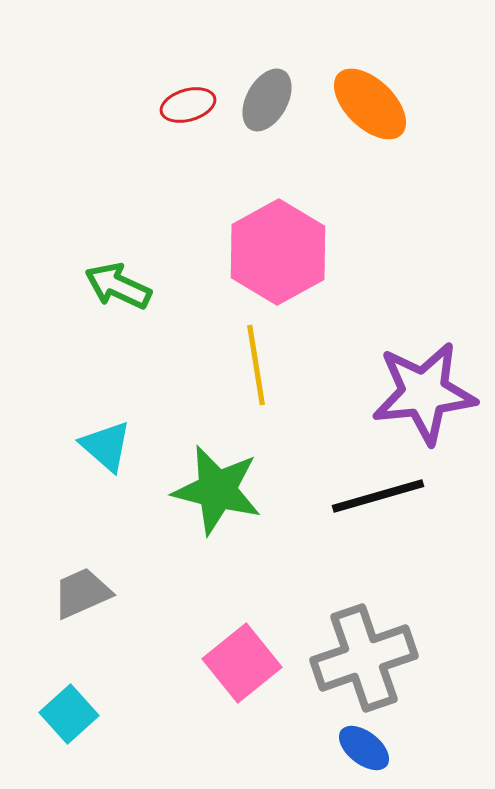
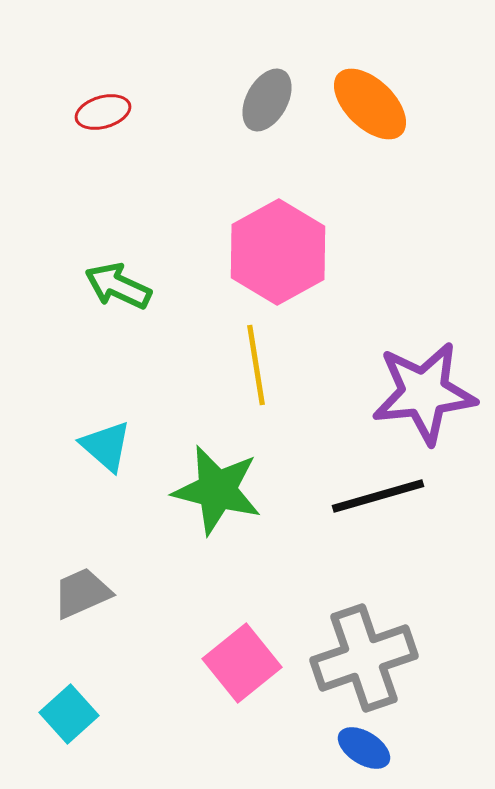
red ellipse: moved 85 px left, 7 px down
blue ellipse: rotated 6 degrees counterclockwise
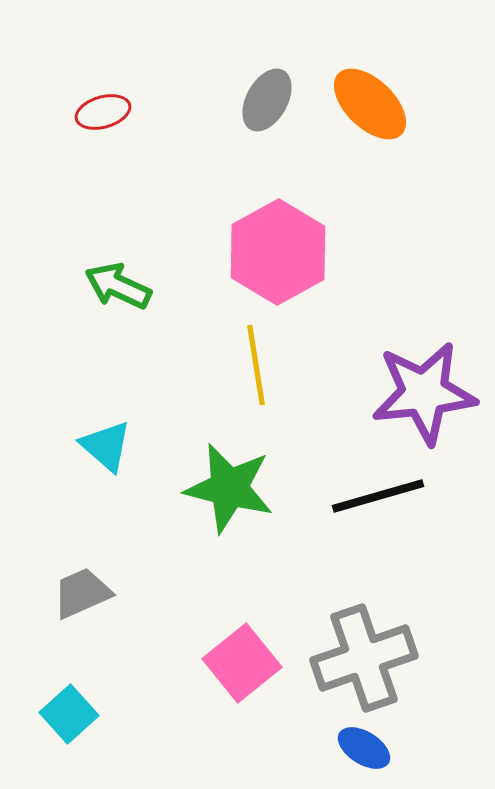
green star: moved 12 px right, 2 px up
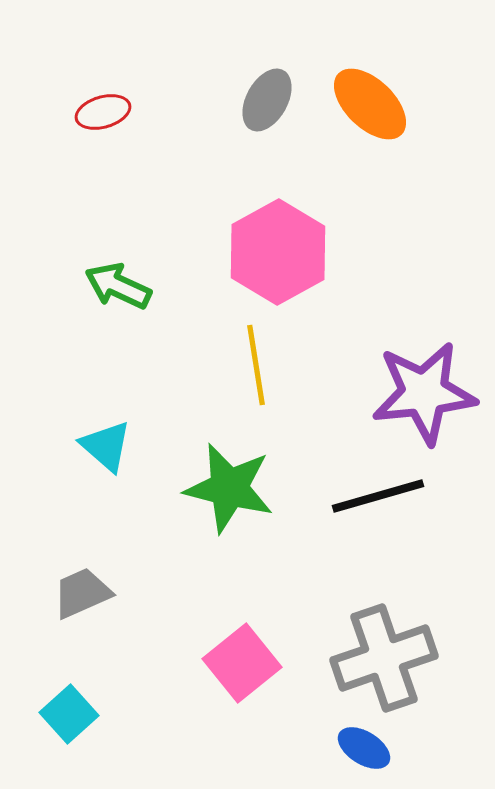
gray cross: moved 20 px right
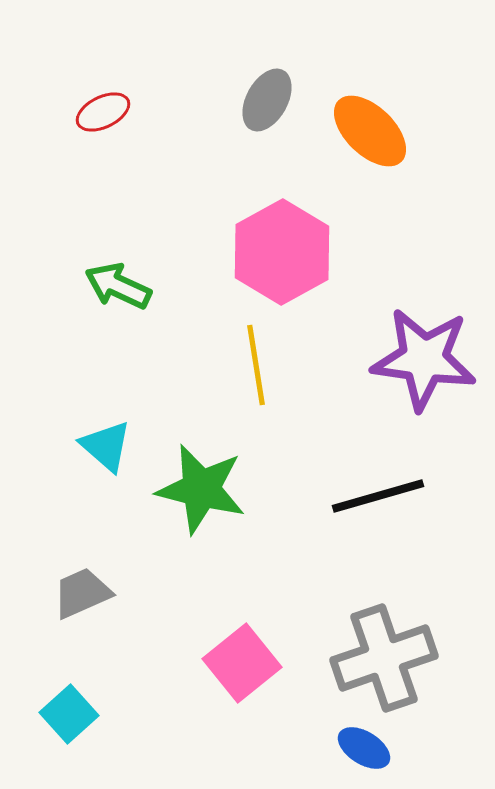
orange ellipse: moved 27 px down
red ellipse: rotated 10 degrees counterclockwise
pink hexagon: moved 4 px right
purple star: moved 34 px up; rotated 14 degrees clockwise
green star: moved 28 px left, 1 px down
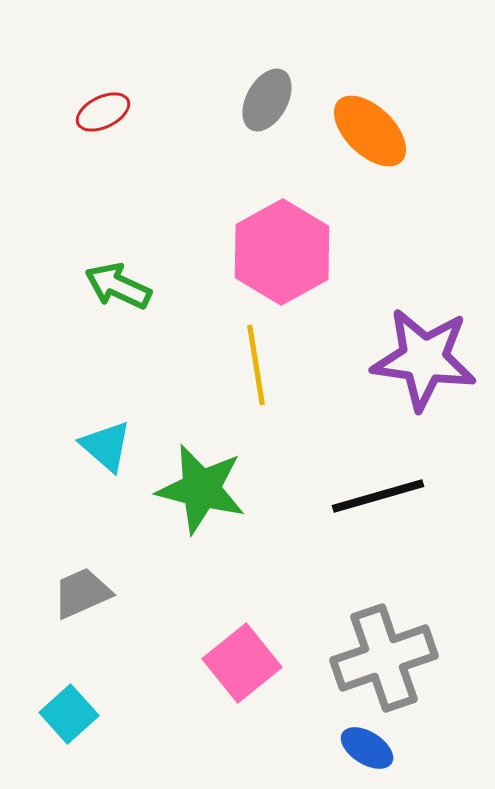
blue ellipse: moved 3 px right
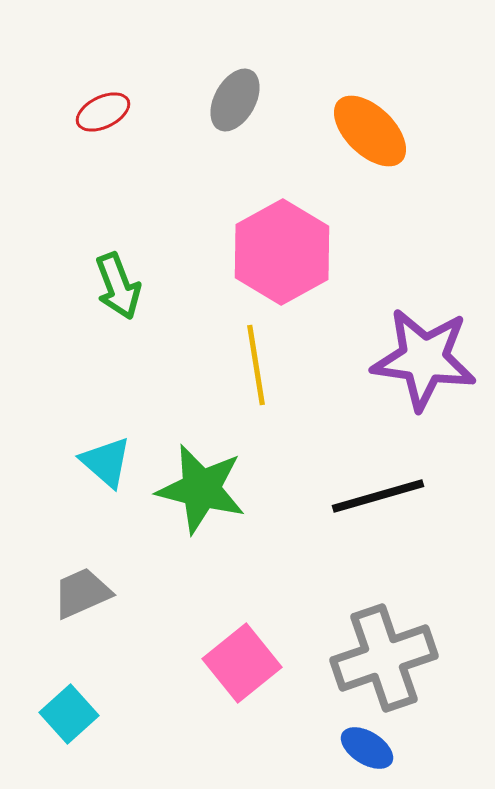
gray ellipse: moved 32 px left
green arrow: rotated 136 degrees counterclockwise
cyan triangle: moved 16 px down
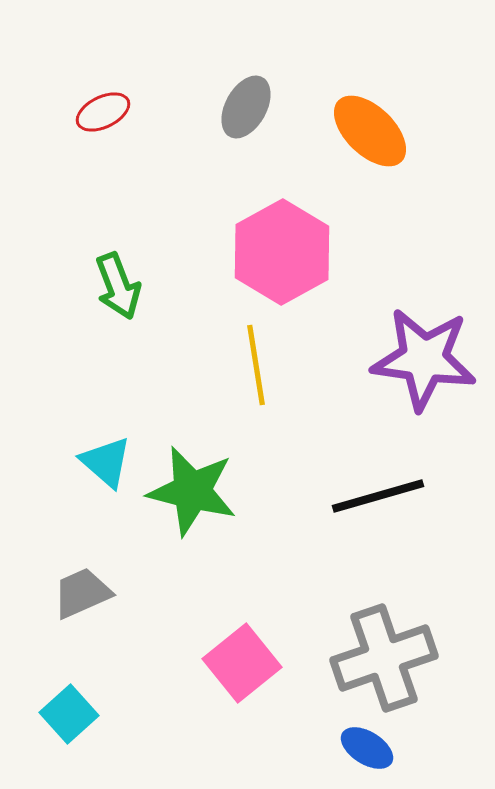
gray ellipse: moved 11 px right, 7 px down
green star: moved 9 px left, 2 px down
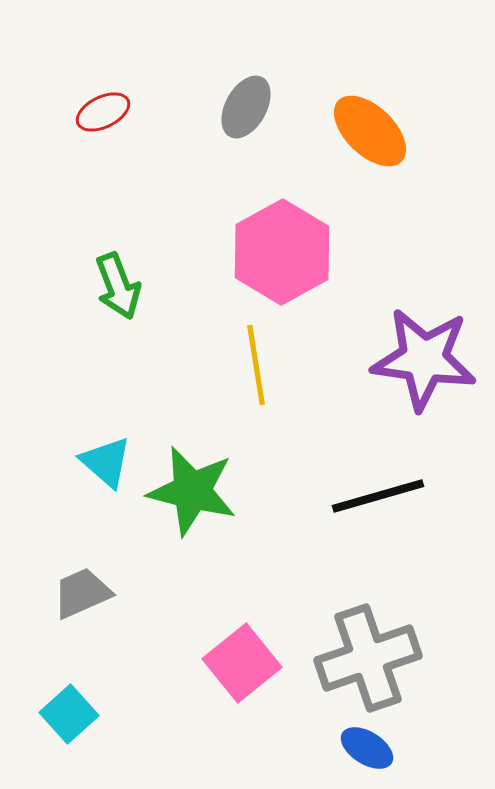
gray cross: moved 16 px left
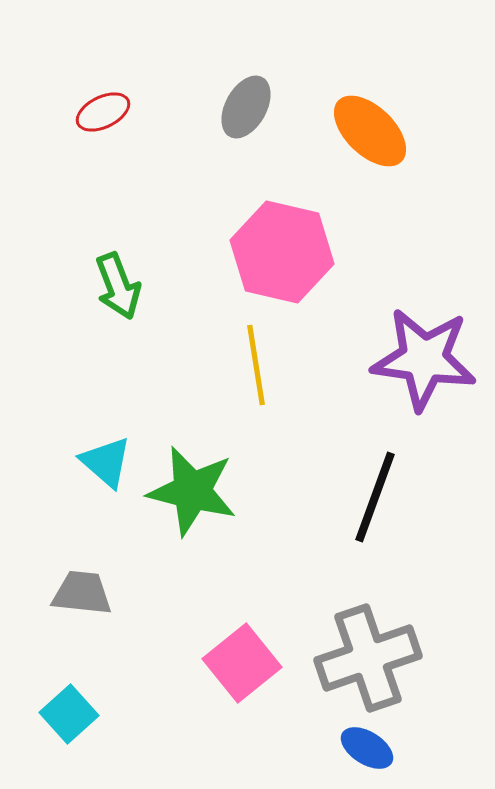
pink hexagon: rotated 18 degrees counterclockwise
black line: moved 3 px left, 1 px down; rotated 54 degrees counterclockwise
gray trapezoid: rotated 30 degrees clockwise
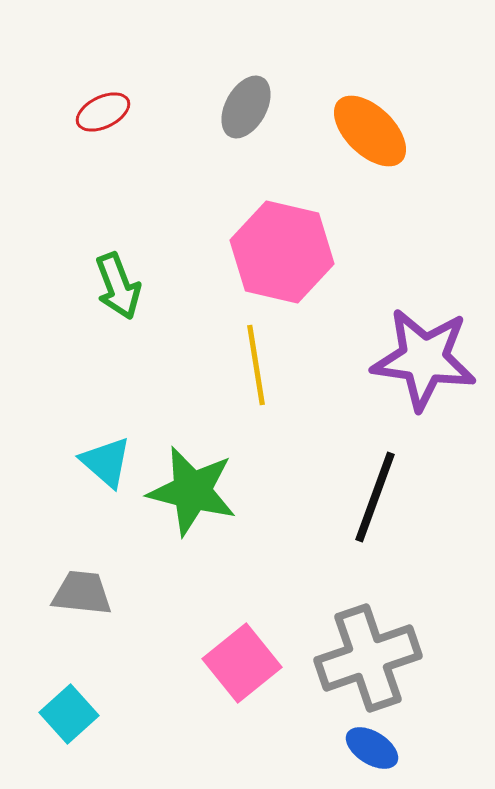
blue ellipse: moved 5 px right
